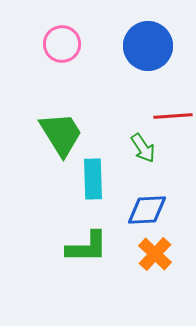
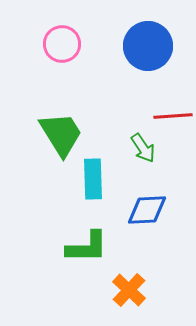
orange cross: moved 26 px left, 36 px down
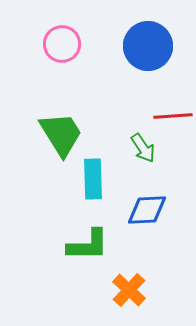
green L-shape: moved 1 px right, 2 px up
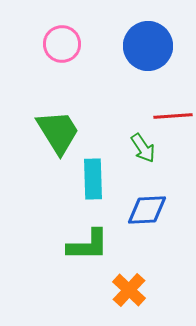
green trapezoid: moved 3 px left, 2 px up
